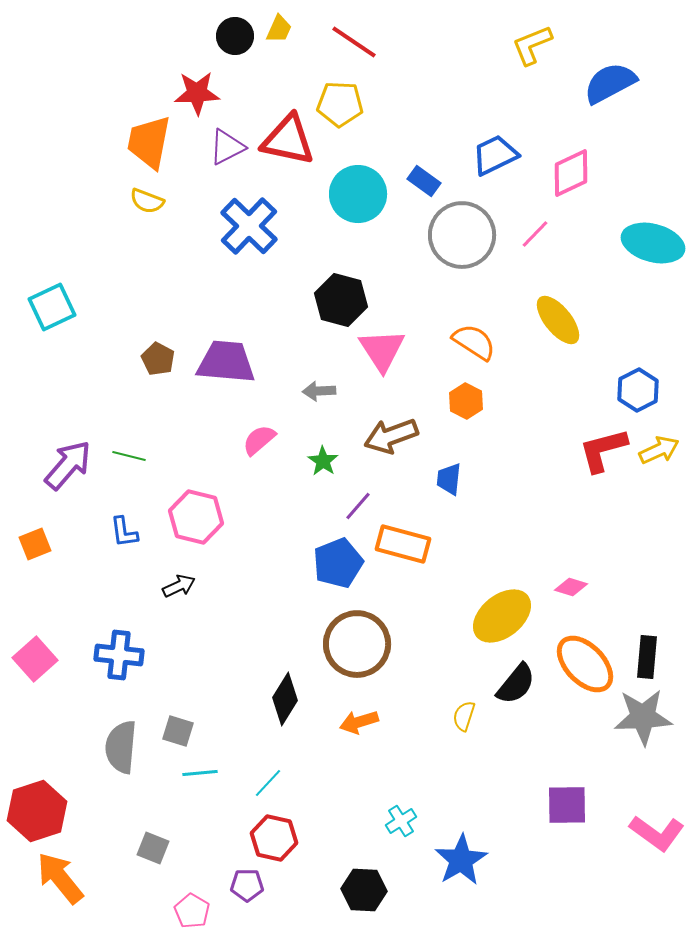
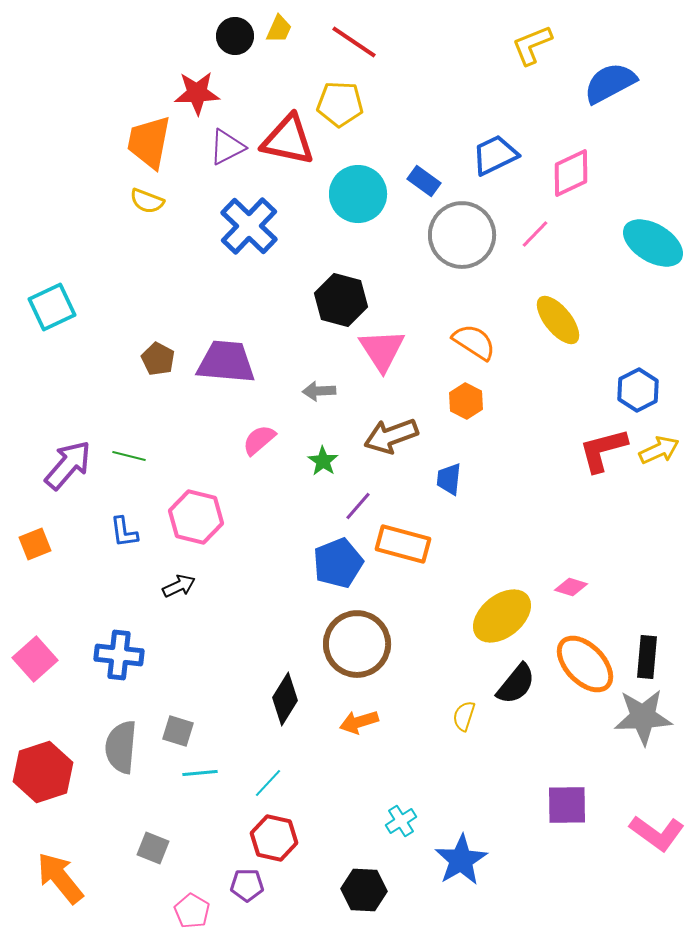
cyan ellipse at (653, 243): rotated 16 degrees clockwise
red hexagon at (37, 811): moved 6 px right, 39 px up
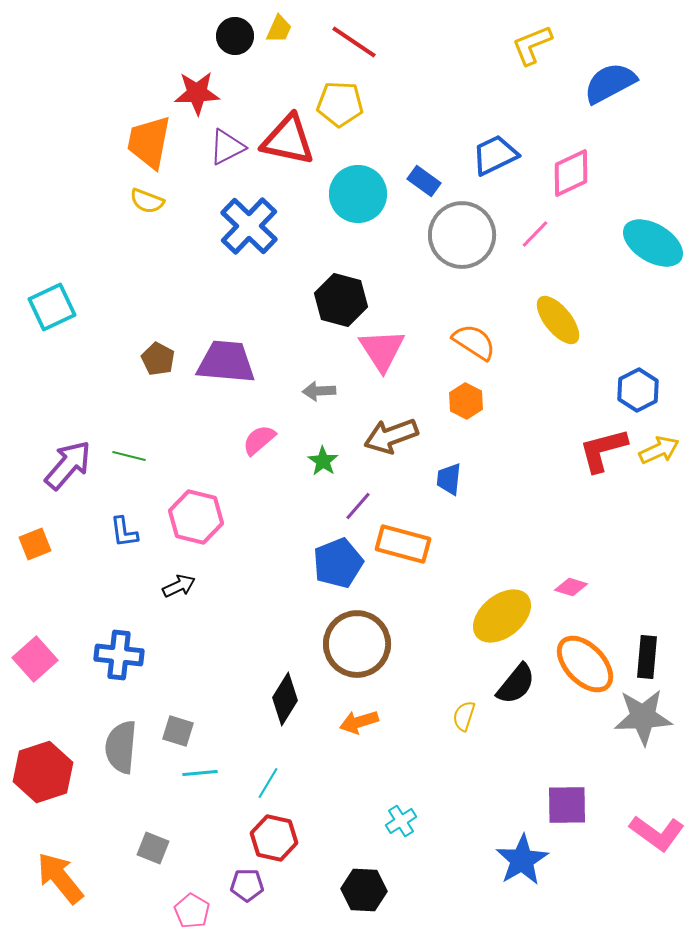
cyan line at (268, 783): rotated 12 degrees counterclockwise
blue star at (461, 860): moved 61 px right
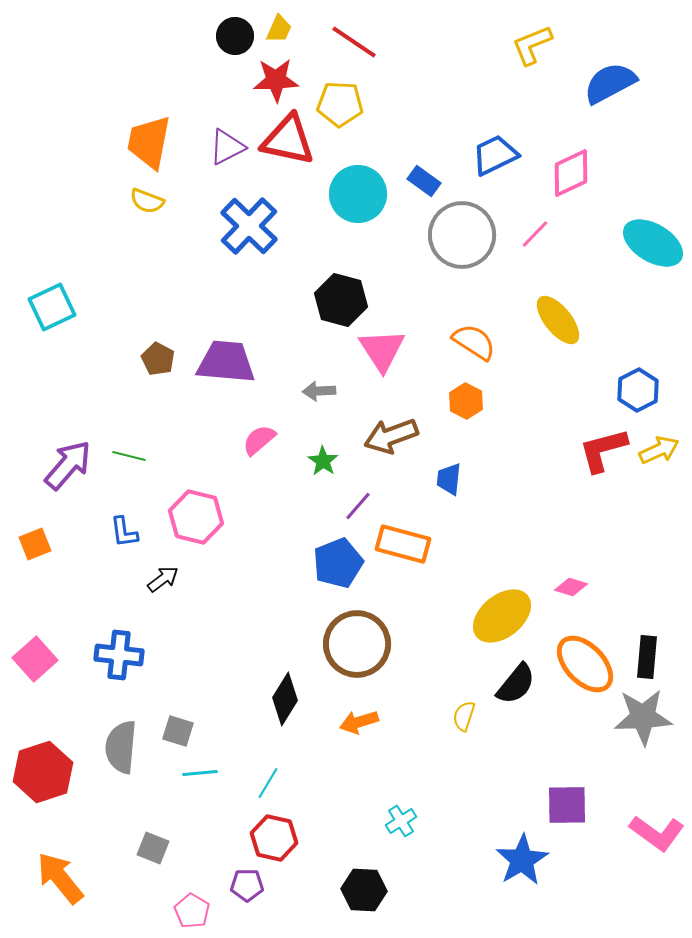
red star at (197, 93): moved 79 px right, 13 px up
black arrow at (179, 586): moved 16 px left, 7 px up; rotated 12 degrees counterclockwise
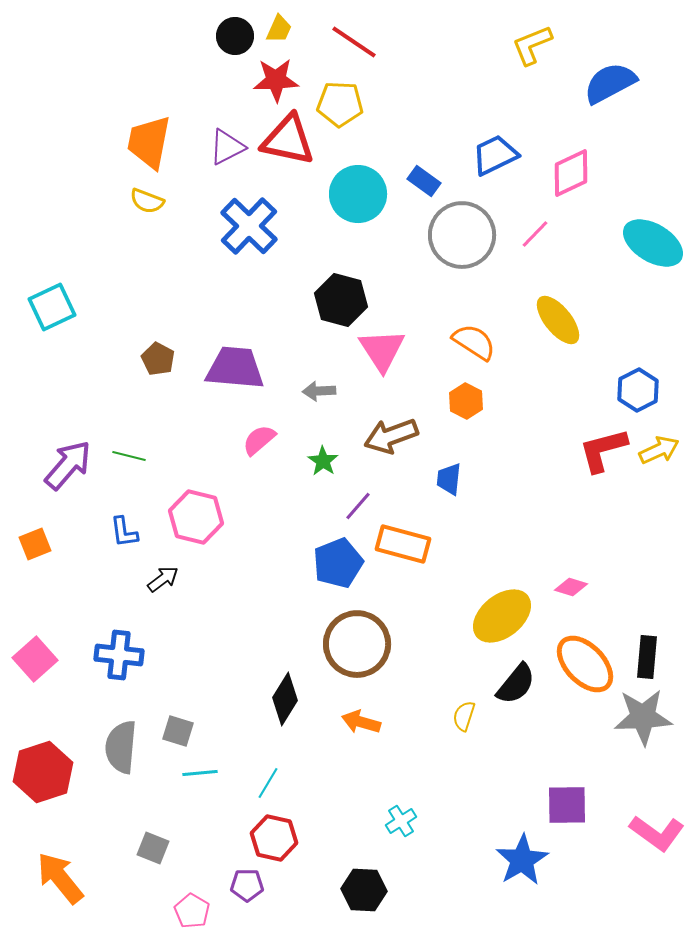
purple trapezoid at (226, 362): moved 9 px right, 6 px down
orange arrow at (359, 722): moved 2 px right; rotated 33 degrees clockwise
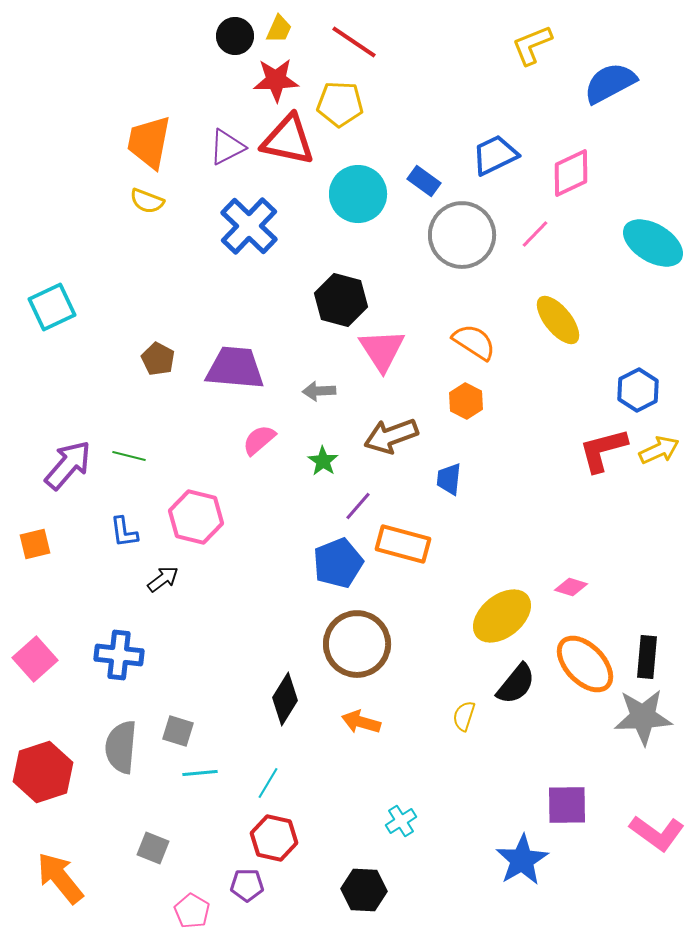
orange square at (35, 544): rotated 8 degrees clockwise
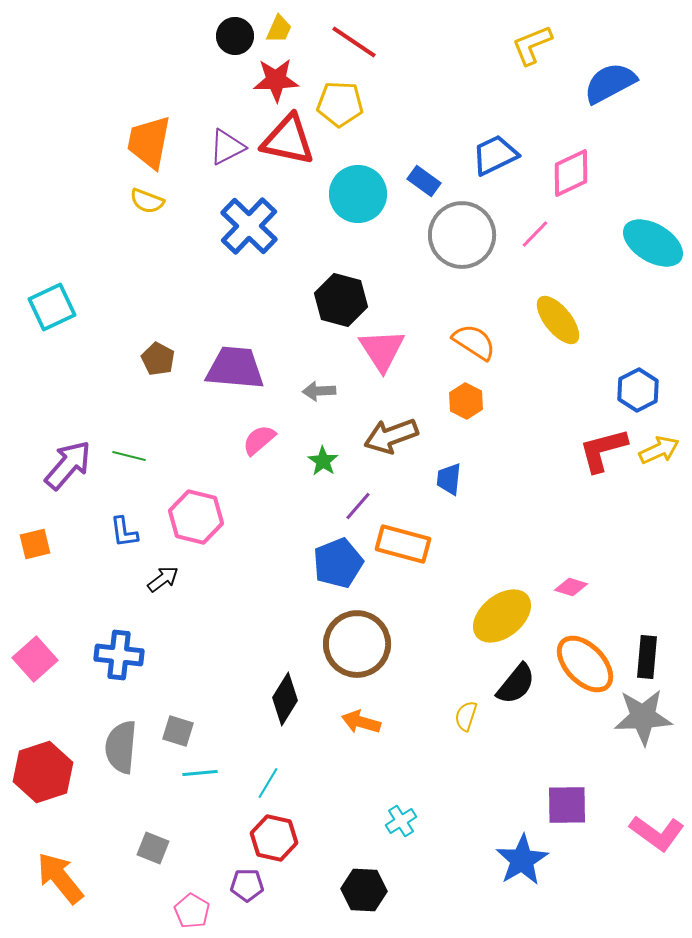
yellow semicircle at (464, 716): moved 2 px right
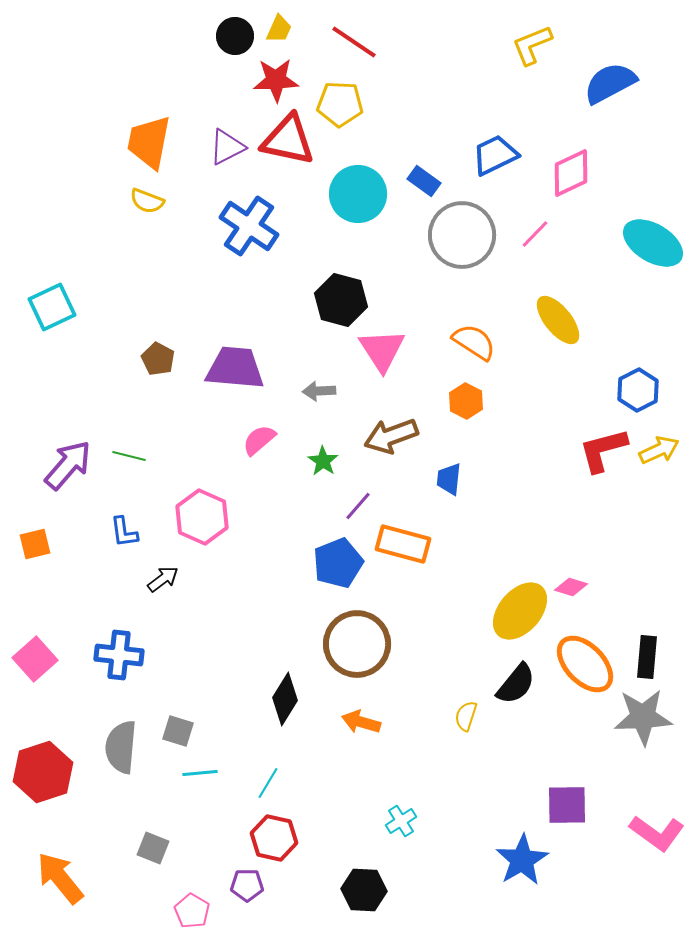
blue cross at (249, 226): rotated 10 degrees counterclockwise
pink hexagon at (196, 517): moved 6 px right; rotated 10 degrees clockwise
yellow ellipse at (502, 616): moved 18 px right, 5 px up; rotated 10 degrees counterclockwise
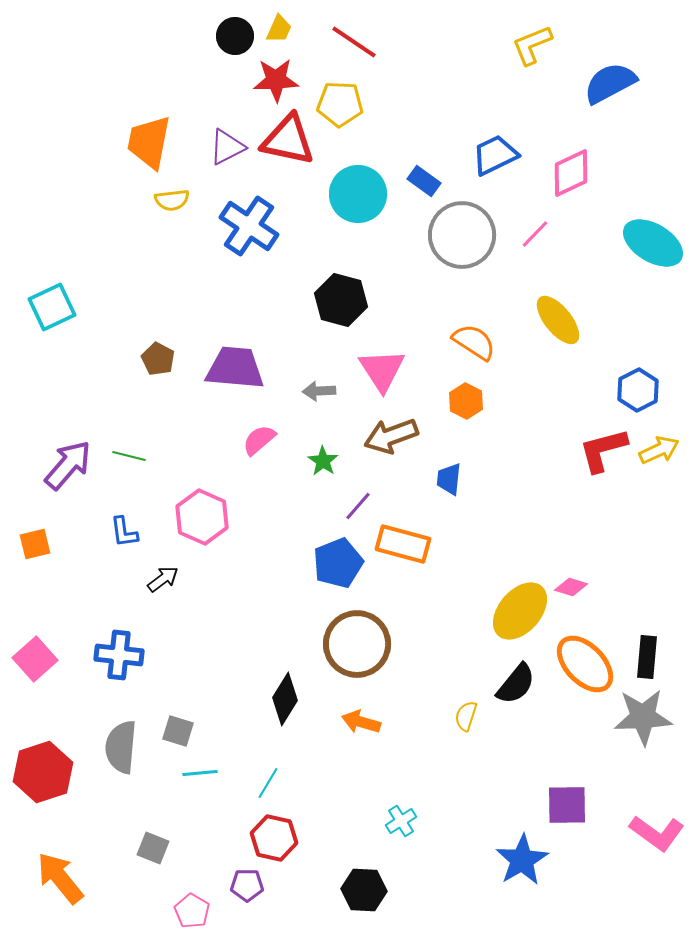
yellow semicircle at (147, 201): moved 25 px right, 1 px up; rotated 28 degrees counterclockwise
pink triangle at (382, 350): moved 20 px down
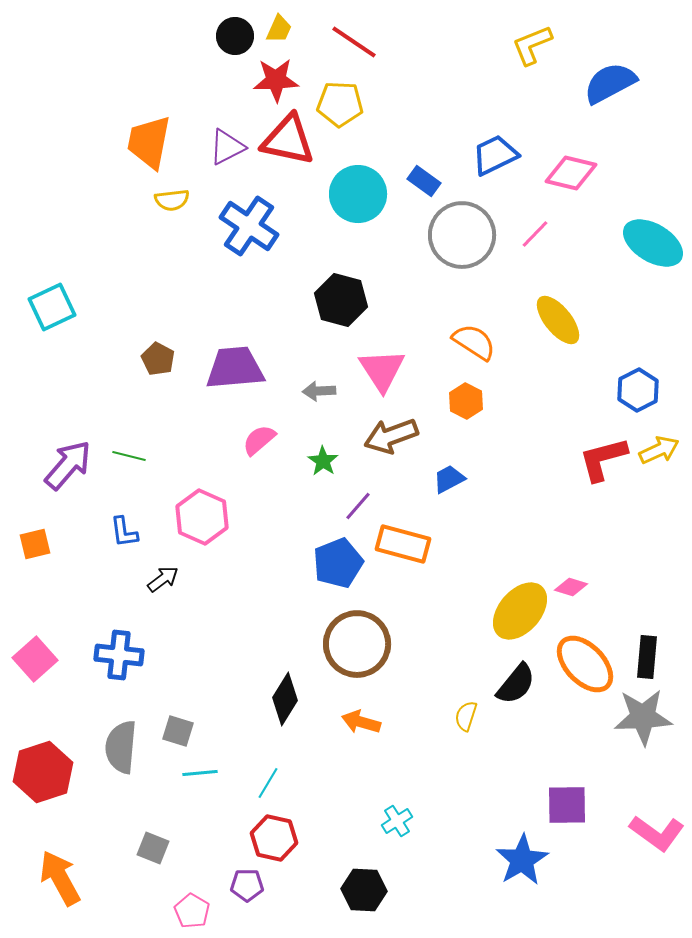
pink diamond at (571, 173): rotated 39 degrees clockwise
purple trapezoid at (235, 368): rotated 10 degrees counterclockwise
red L-shape at (603, 450): moved 9 px down
blue trapezoid at (449, 479): rotated 56 degrees clockwise
cyan cross at (401, 821): moved 4 px left
orange arrow at (60, 878): rotated 10 degrees clockwise
